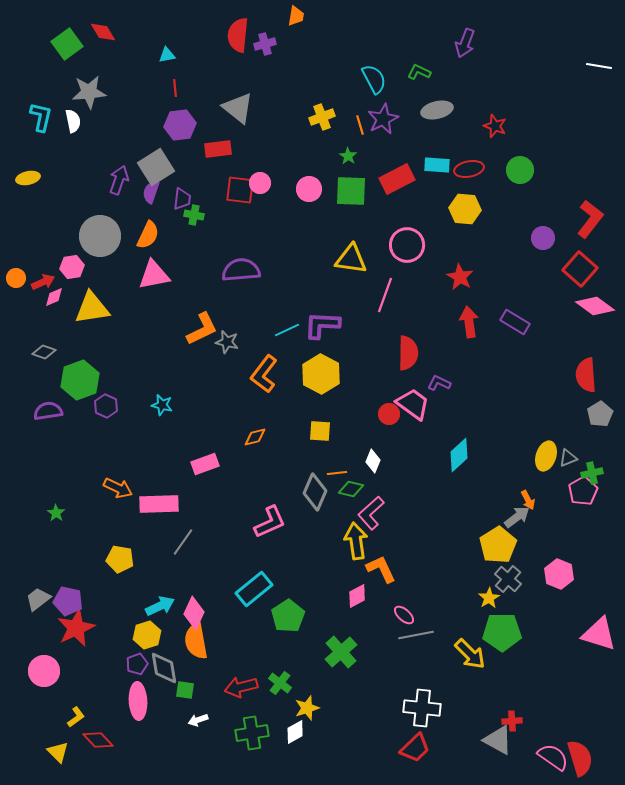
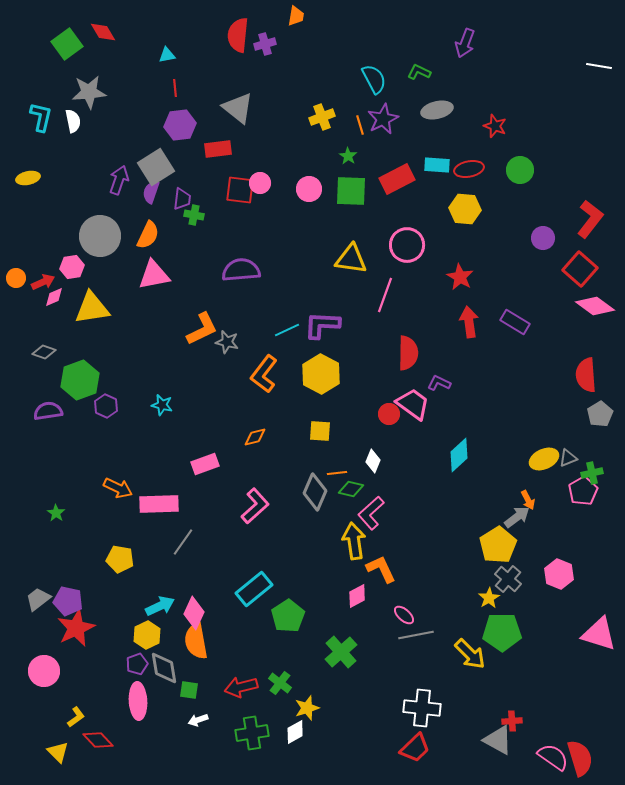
yellow ellipse at (546, 456): moved 2 px left, 3 px down; rotated 48 degrees clockwise
pink L-shape at (270, 522): moved 15 px left, 16 px up; rotated 18 degrees counterclockwise
yellow arrow at (356, 541): moved 2 px left
yellow hexagon at (147, 635): rotated 8 degrees counterclockwise
green square at (185, 690): moved 4 px right
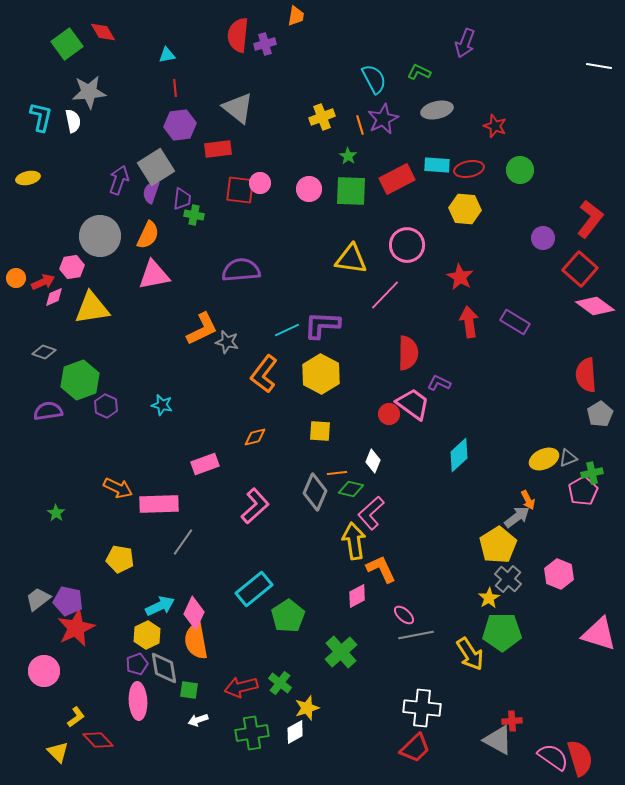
pink line at (385, 295): rotated 24 degrees clockwise
yellow arrow at (470, 654): rotated 12 degrees clockwise
